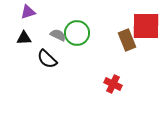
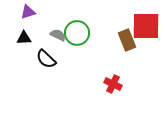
black semicircle: moved 1 px left
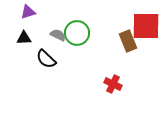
brown rectangle: moved 1 px right, 1 px down
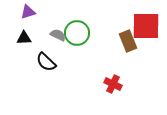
black semicircle: moved 3 px down
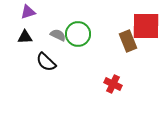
green circle: moved 1 px right, 1 px down
black triangle: moved 1 px right, 1 px up
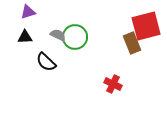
red square: rotated 16 degrees counterclockwise
green circle: moved 3 px left, 3 px down
brown rectangle: moved 4 px right, 2 px down
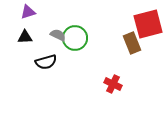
red square: moved 2 px right, 2 px up
green circle: moved 1 px down
black semicircle: rotated 60 degrees counterclockwise
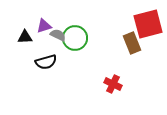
purple triangle: moved 16 px right, 14 px down
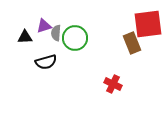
red square: rotated 8 degrees clockwise
gray semicircle: moved 2 px left, 2 px up; rotated 112 degrees counterclockwise
